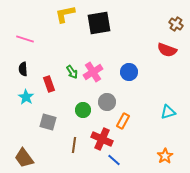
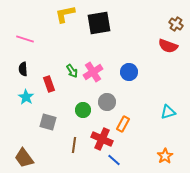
red semicircle: moved 1 px right, 4 px up
green arrow: moved 1 px up
orange rectangle: moved 3 px down
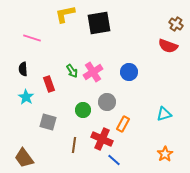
pink line: moved 7 px right, 1 px up
cyan triangle: moved 4 px left, 2 px down
orange star: moved 2 px up
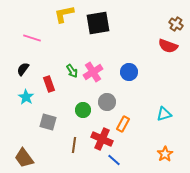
yellow L-shape: moved 1 px left
black square: moved 1 px left
black semicircle: rotated 40 degrees clockwise
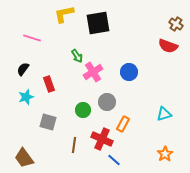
green arrow: moved 5 px right, 15 px up
cyan star: rotated 21 degrees clockwise
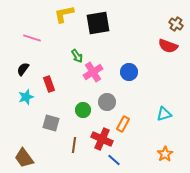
gray square: moved 3 px right, 1 px down
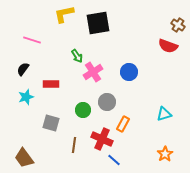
brown cross: moved 2 px right, 1 px down
pink line: moved 2 px down
red rectangle: moved 2 px right; rotated 70 degrees counterclockwise
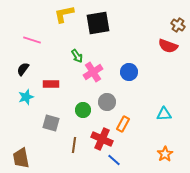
cyan triangle: rotated 14 degrees clockwise
brown trapezoid: moved 3 px left; rotated 25 degrees clockwise
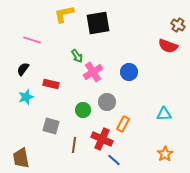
red rectangle: rotated 14 degrees clockwise
gray square: moved 3 px down
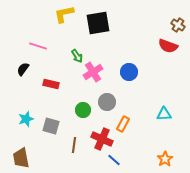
pink line: moved 6 px right, 6 px down
cyan star: moved 22 px down
orange star: moved 5 px down
